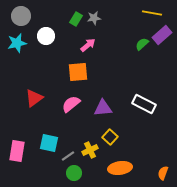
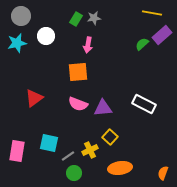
pink arrow: rotated 140 degrees clockwise
pink semicircle: moved 7 px right; rotated 120 degrees counterclockwise
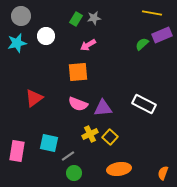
purple rectangle: rotated 18 degrees clockwise
pink arrow: rotated 49 degrees clockwise
yellow cross: moved 16 px up
orange ellipse: moved 1 px left, 1 px down
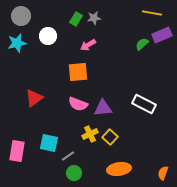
white circle: moved 2 px right
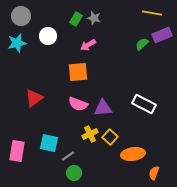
gray star: rotated 24 degrees clockwise
orange ellipse: moved 14 px right, 15 px up
orange semicircle: moved 9 px left
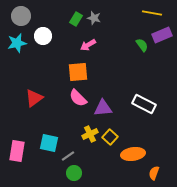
white circle: moved 5 px left
green semicircle: moved 1 px down; rotated 96 degrees clockwise
pink semicircle: moved 6 px up; rotated 24 degrees clockwise
